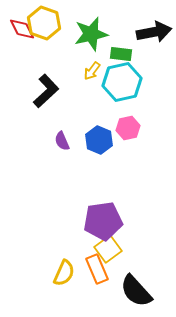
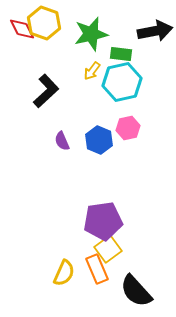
black arrow: moved 1 px right, 1 px up
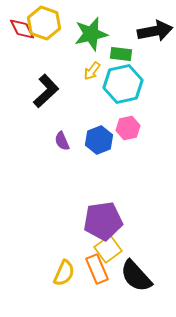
cyan hexagon: moved 1 px right, 2 px down
blue hexagon: rotated 16 degrees clockwise
black semicircle: moved 15 px up
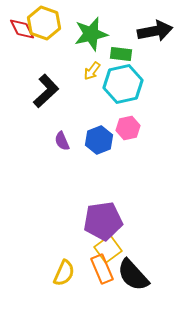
orange rectangle: moved 5 px right
black semicircle: moved 3 px left, 1 px up
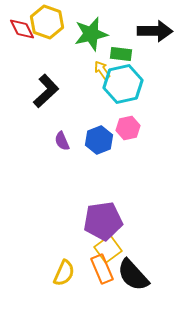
yellow hexagon: moved 3 px right, 1 px up
black arrow: rotated 12 degrees clockwise
yellow arrow: moved 10 px right, 1 px up; rotated 108 degrees clockwise
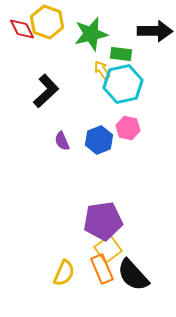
pink hexagon: rotated 25 degrees clockwise
